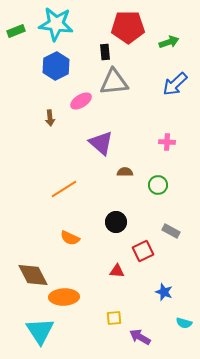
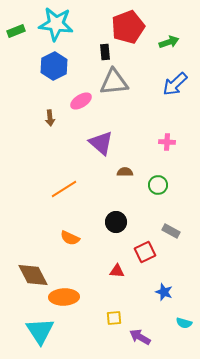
red pentagon: rotated 20 degrees counterclockwise
blue hexagon: moved 2 px left
red square: moved 2 px right, 1 px down
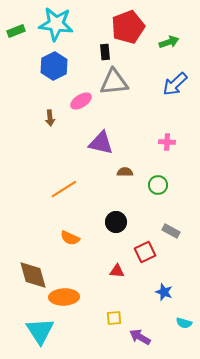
purple triangle: rotated 28 degrees counterclockwise
brown diamond: rotated 12 degrees clockwise
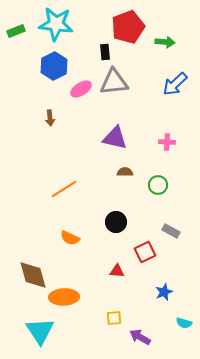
green arrow: moved 4 px left; rotated 24 degrees clockwise
pink ellipse: moved 12 px up
purple triangle: moved 14 px right, 5 px up
blue star: rotated 30 degrees clockwise
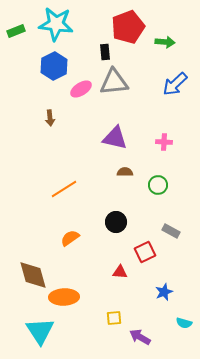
pink cross: moved 3 px left
orange semicircle: rotated 120 degrees clockwise
red triangle: moved 3 px right, 1 px down
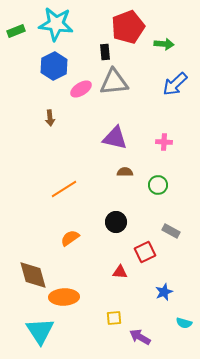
green arrow: moved 1 px left, 2 px down
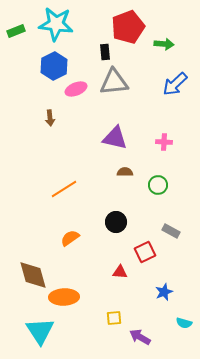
pink ellipse: moved 5 px left; rotated 10 degrees clockwise
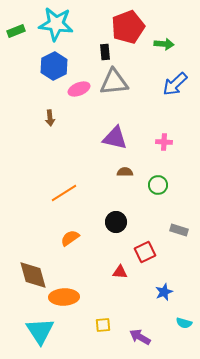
pink ellipse: moved 3 px right
orange line: moved 4 px down
gray rectangle: moved 8 px right, 1 px up; rotated 12 degrees counterclockwise
yellow square: moved 11 px left, 7 px down
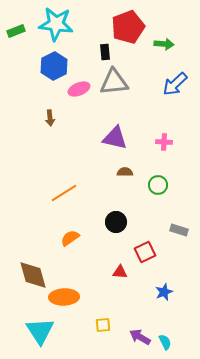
cyan semicircle: moved 19 px left, 19 px down; rotated 133 degrees counterclockwise
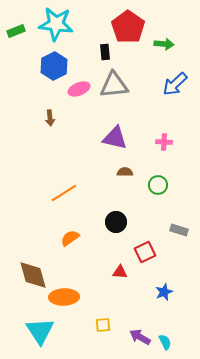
red pentagon: rotated 16 degrees counterclockwise
gray triangle: moved 3 px down
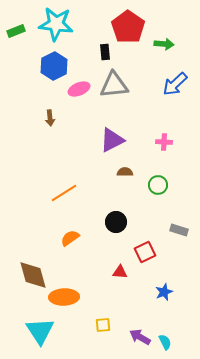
purple triangle: moved 3 px left, 2 px down; rotated 40 degrees counterclockwise
